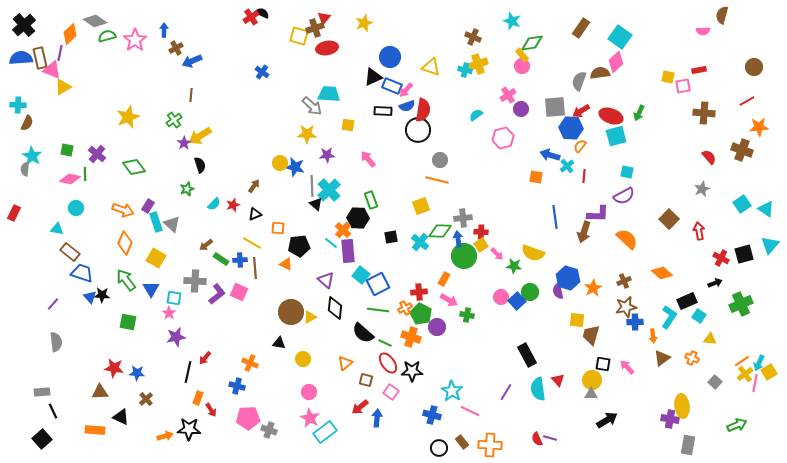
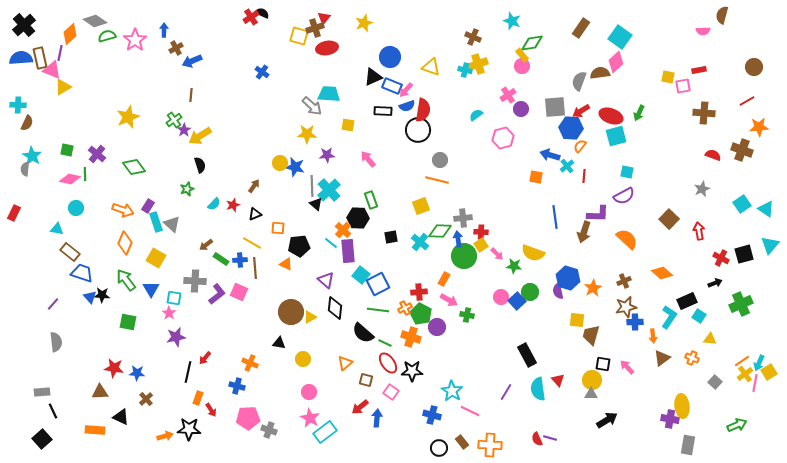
purple star at (184, 143): moved 13 px up
red semicircle at (709, 157): moved 4 px right, 2 px up; rotated 28 degrees counterclockwise
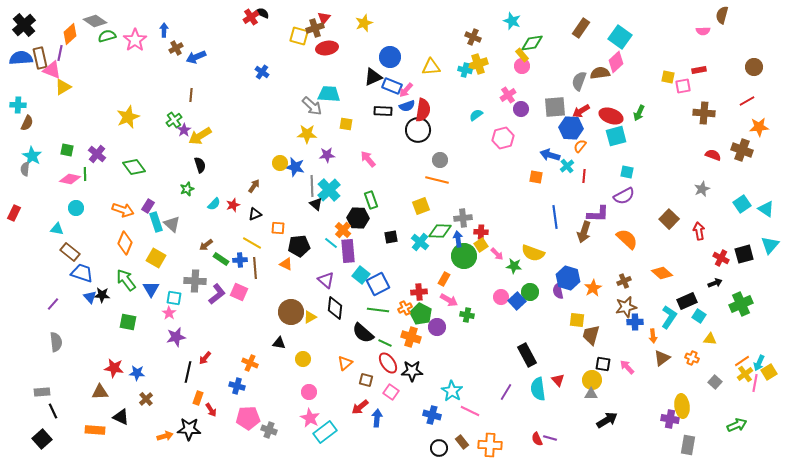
blue arrow at (192, 61): moved 4 px right, 4 px up
yellow triangle at (431, 67): rotated 24 degrees counterclockwise
yellow square at (348, 125): moved 2 px left, 1 px up
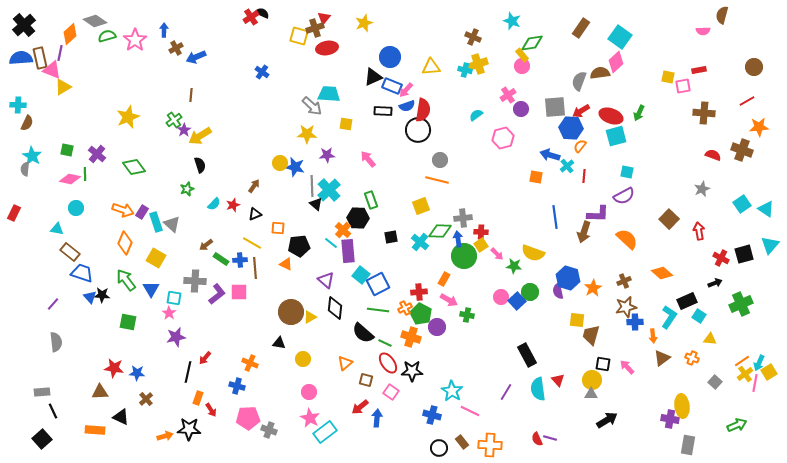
purple rectangle at (148, 206): moved 6 px left, 6 px down
pink square at (239, 292): rotated 24 degrees counterclockwise
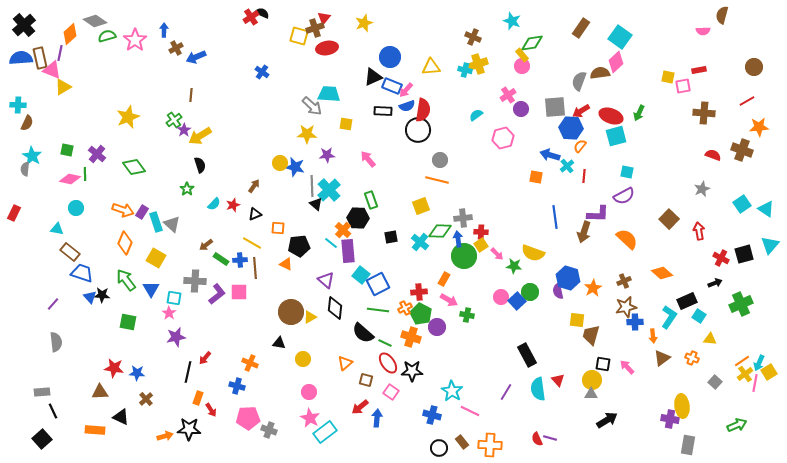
green star at (187, 189): rotated 16 degrees counterclockwise
